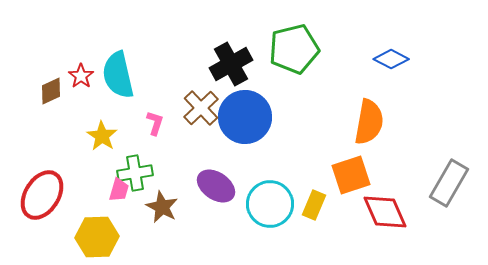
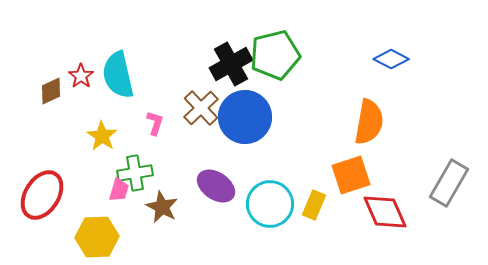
green pentagon: moved 19 px left, 6 px down
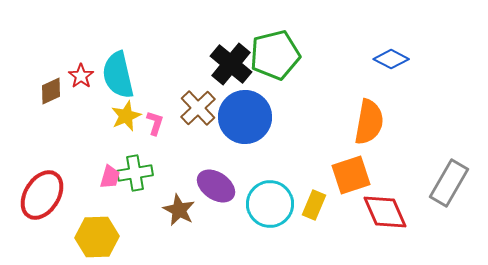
black cross: rotated 21 degrees counterclockwise
brown cross: moved 3 px left
yellow star: moved 24 px right, 20 px up; rotated 16 degrees clockwise
pink trapezoid: moved 9 px left, 13 px up
brown star: moved 17 px right, 3 px down
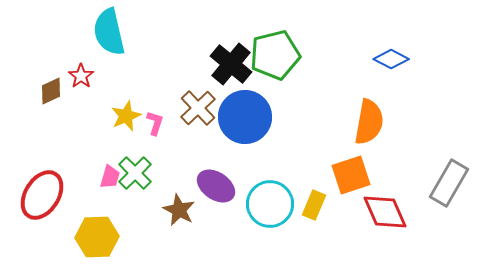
cyan semicircle: moved 9 px left, 43 px up
green cross: rotated 36 degrees counterclockwise
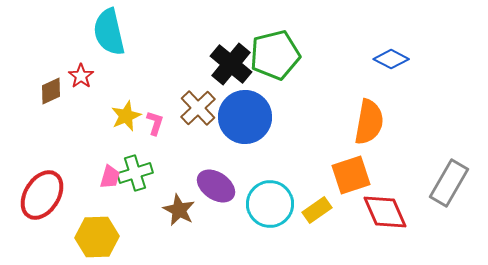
green cross: rotated 28 degrees clockwise
yellow rectangle: moved 3 px right, 5 px down; rotated 32 degrees clockwise
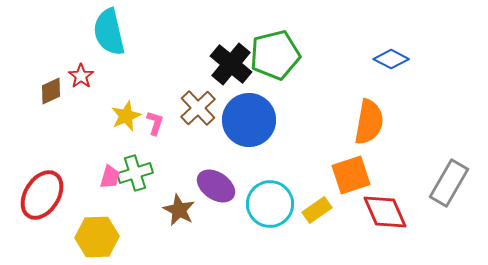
blue circle: moved 4 px right, 3 px down
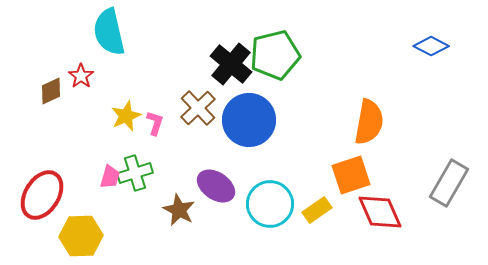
blue diamond: moved 40 px right, 13 px up
red diamond: moved 5 px left
yellow hexagon: moved 16 px left, 1 px up
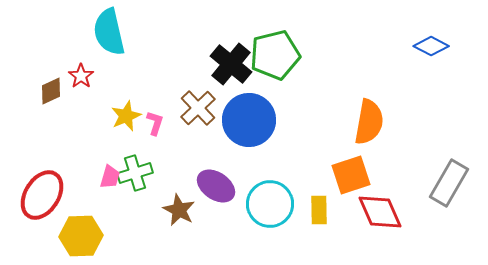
yellow rectangle: moved 2 px right; rotated 56 degrees counterclockwise
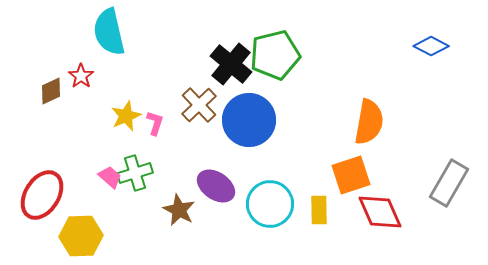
brown cross: moved 1 px right, 3 px up
pink trapezoid: rotated 65 degrees counterclockwise
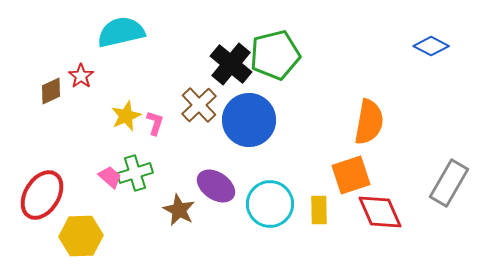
cyan semicircle: moved 12 px right; rotated 90 degrees clockwise
